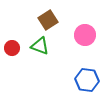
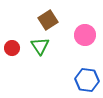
green triangle: rotated 36 degrees clockwise
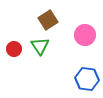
red circle: moved 2 px right, 1 px down
blue hexagon: moved 1 px up
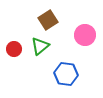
green triangle: rotated 24 degrees clockwise
blue hexagon: moved 21 px left, 5 px up
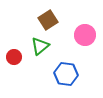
red circle: moved 8 px down
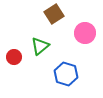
brown square: moved 6 px right, 6 px up
pink circle: moved 2 px up
blue hexagon: rotated 10 degrees clockwise
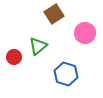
green triangle: moved 2 px left
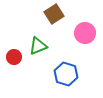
green triangle: rotated 18 degrees clockwise
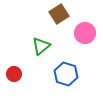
brown square: moved 5 px right
green triangle: moved 3 px right; rotated 18 degrees counterclockwise
red circle: moved 17 px down
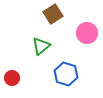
brown square: moved 6 px left
pink circle: moved 2 px right
red circle: moved 2 px left, 4 px down
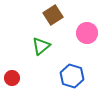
brown square: moved 1 px down
blue hexagon: moved 6 px right, 2 px down
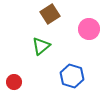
brown square: moved 3 px left, 1 px up
pink circle: moved 2 px right, 4 px up
red circle: moved 2 px right, 4 px down
